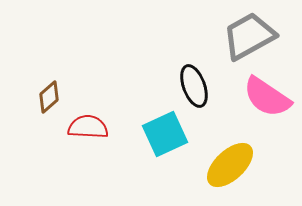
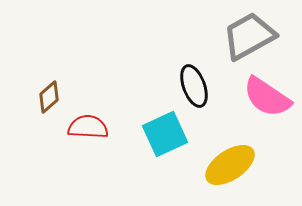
yellow ellipse: rotated 9 degrees clockwise
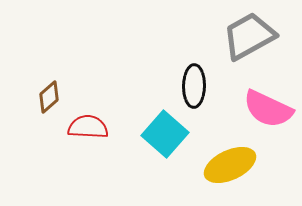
black ellipse: rotated 21 degrees clockwise
pink semicircle: moved 1 px right, 12 px down; rotated 9 degrees counterclockwise
cyan square: rotated 24 degrees counterclockwise
yellow ellipse: rotated 9 degrees clockwise
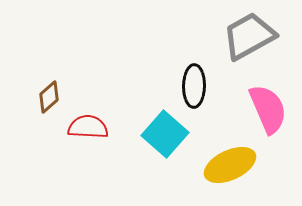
pink semicircle: rotated 138 degrees counterclockwise
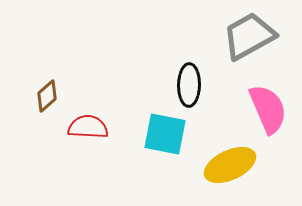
black ellipse: moved 5 px left, 1 px up
brown diamond: moved 2 px left, 1 px up
cyan square: rotated 30 degrees counterclockwise
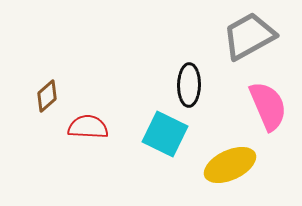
pink semicircle: moved 3 px up
cyan square: rotated 15 degrees clockwise
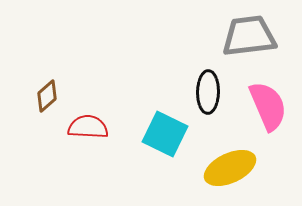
gray trapezoid: rotated 22 degrees clockwise
black ellipse: moved 19 px right, 7 px down
yellow ellipse: moved 3 px down
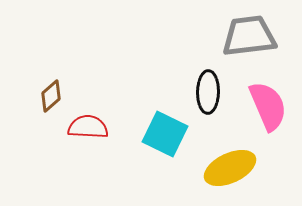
brown diamond: moved 4 px right
